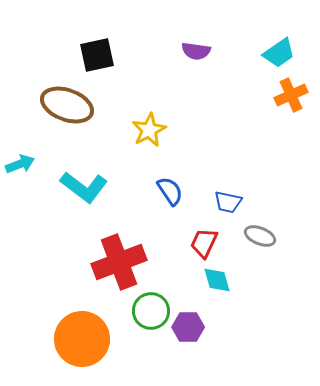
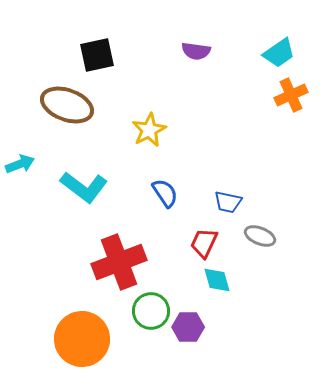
blue semicircle: moved 5 px left, 2 px down
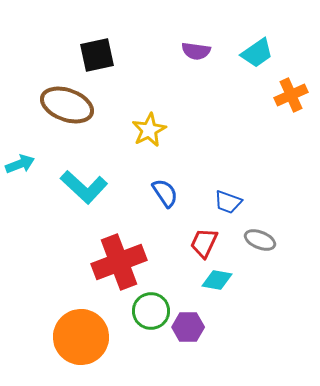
cyan trapezoid: moved 22 px left
cyan L-shape: rotated 6 degrees clockwise
blue trapezoid: rotated 8 degrees clockwise
gray ellipse: moved 4 px down
cyan diamond: rotated 64 degrees counterclockwise
orange circle: moved 1 px left, 2 px up
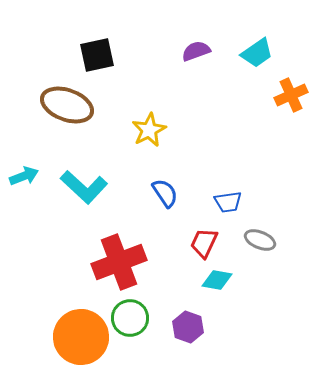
purple semicircle: rotated 152 degrees clockwise
cyan arrow: moved 4 px right, 12 px down
blue trapezoid: rotated 28 degrees counterclockwise
green circle: moved 21 px left, 7 px down
purple hexagon: rotated 20 degrees clockwise
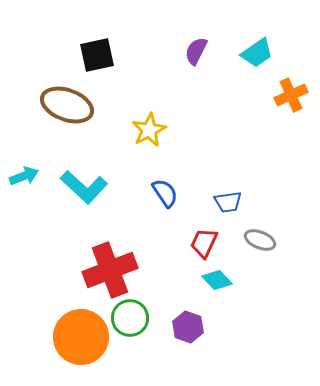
purple semicircle: rotated 44 degrees counterclockwise
red cross: moved 9 px left, 8 px down
cyan diamond: rotated 36 degrees clockwise
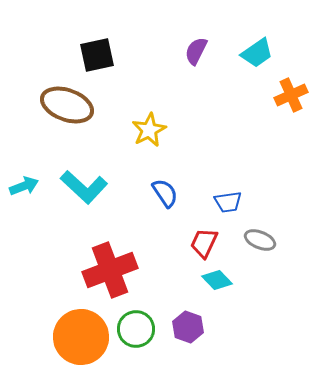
cyan arrow: moved 10 px down
green circle: moved 6 px right, 11 px down
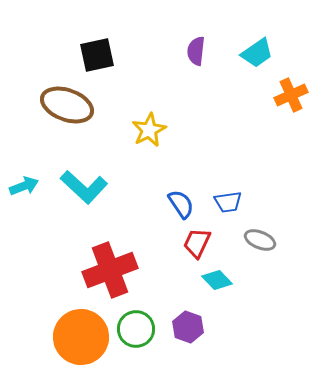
purple semicircle: rotated 20 degrees counterclockwise
blue semicircle: moved 16 px right, 11 px down
red trapezoid: moved 7 px left
